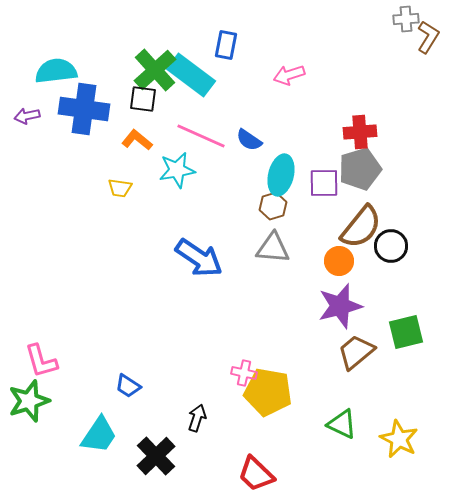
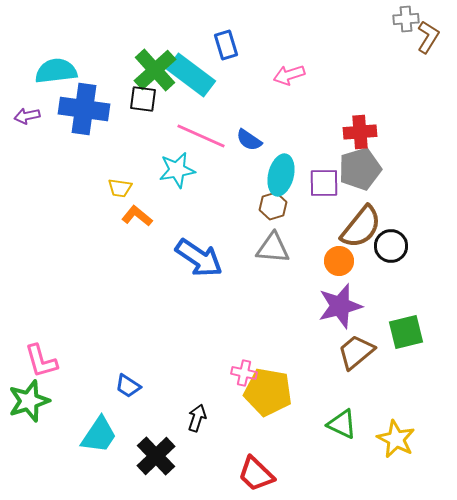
blue rectangle: rotated 28 degrees counterclockwise
orange L-shape: moved 76 px down
yellow star: moved 3 px left
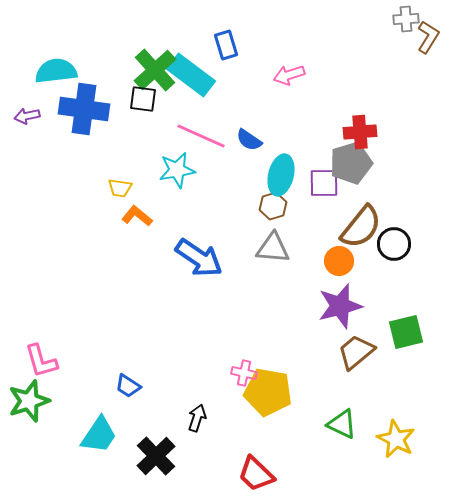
gray pentagon: moved 9 px left, 6 px up
black circle: moved 3 px right, 2 px up
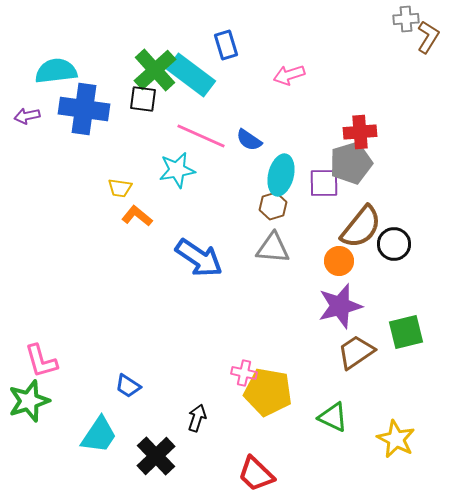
brown trapezoid: rotated 6 degrees clockwise
green triangle: moved 9 px left, 7 px up
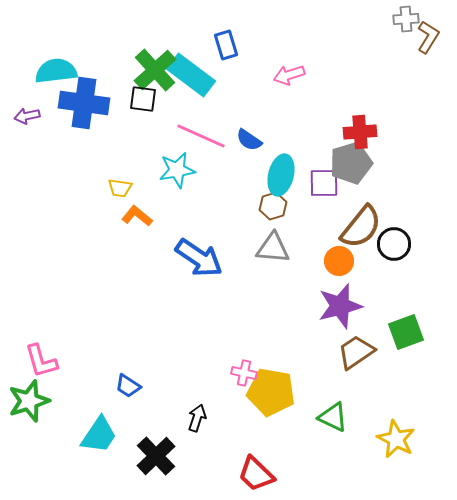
blue cross: moved 6 px up
green square: rotated 6 degrees counterclockwise
yellow pentagon: moved 3 px right
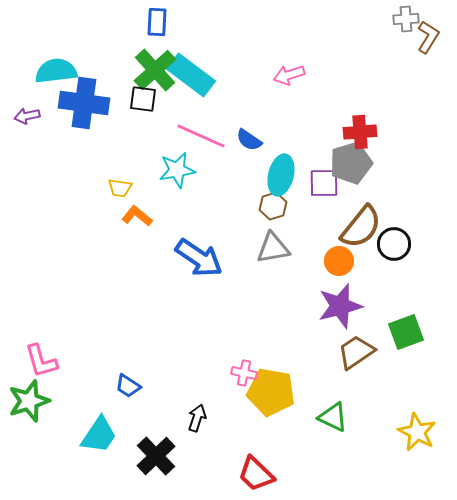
blue rectangle: moved 69 px left, 23 px up; rotated 20 degrees clockwise
gray triangle: rotated 15 degrees counterclockwise
yellow star: moved 21 px right, 7 px up
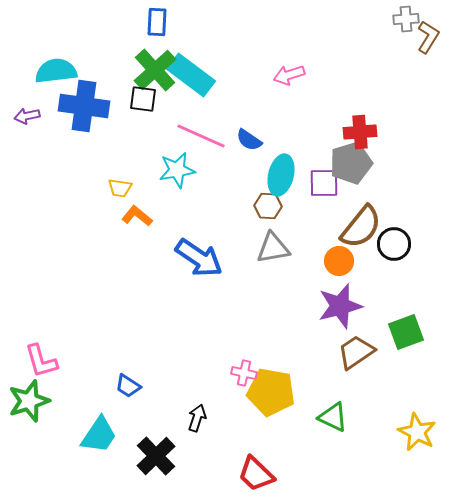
blue cross: moved 3 px down
brown hexagon: moved 5 px left; rotated 20 degrees clockwise
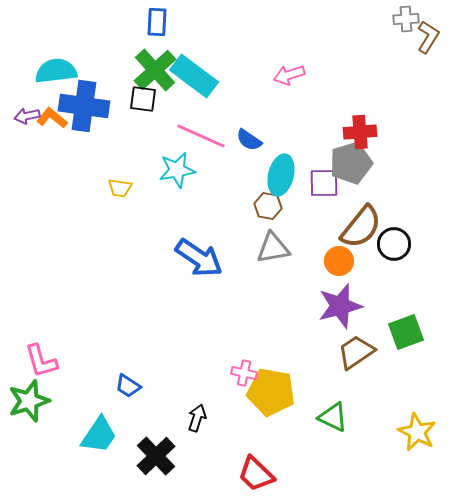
cyan rectangle: moved 3 px right, 1 px down
brown hexagon: rotated 8 degrees clockwise
orange L-shape: moved 85 px left, 98 px up
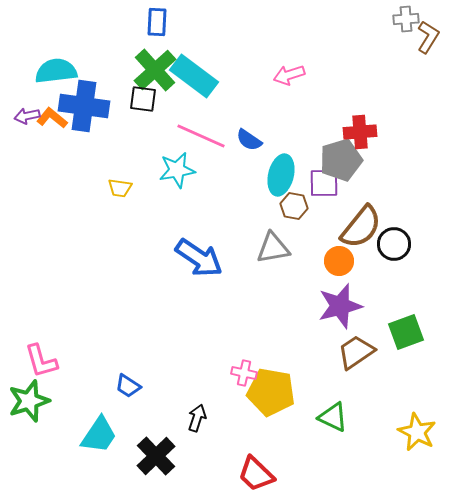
gray pentagon: moved 10 px left, 3 px up
brown hexagon: moved 26 px right
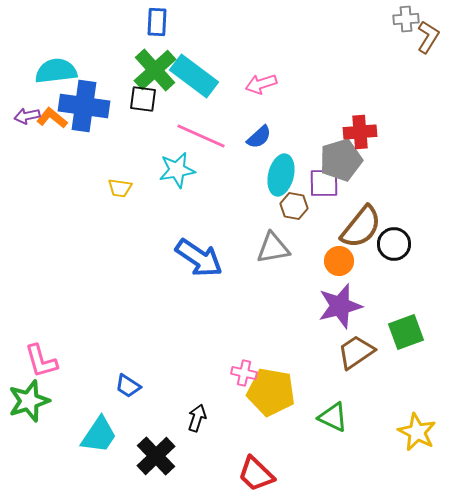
pink arrow: moved 28 px left, 9 px down
blue semicircle: moved 10 px right, 3 px up; rotated 76 degrees counterclockwise
